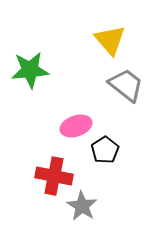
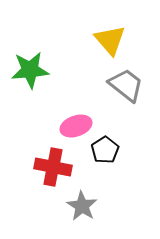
red cross: moved 1 px left, 9 px up
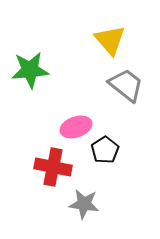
pink ellipse: moved 1 px down
gray star: moved 2 px right, 2 px up; rotated 24 degrees counterclockwise
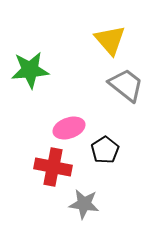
pink ellipse: moved 7 px left, 1 px down
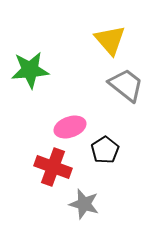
pink ellipse: moved 1 px right, 1 px up
red cross: rotated 9 degrees clockwise
gray star: rotated 8 degrees clockwise
